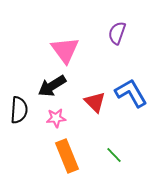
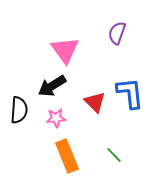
blue L-shape: moved 1 px left; rotated 24 degrees clockwise
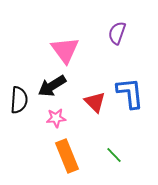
black semicircle: moved 10 px up
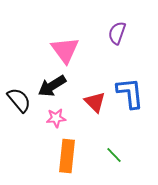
black semicircle: rotated 44 degrees counterclockwise
orange rectangle: rotated 28 degrees clockwise
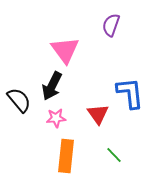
purple semicircle: moved 6 px left, 8 px up
black arrow: rotated 32 degrees counterclockwise
red triangle: moved 3 px right, 12 px down; rotated 10 degrees clockwise
orange rectangle: moved 1 px left
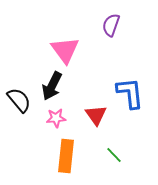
red triangle: moved 2 px left, 1 px down
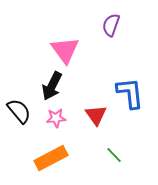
black semicircle: moved 11 px down
orange rectangle: moved 15 px left, 2 px down; rotated 56 degrees clockwise
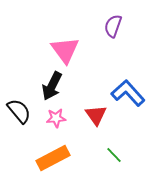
purple semicircle: moved 2 px right, 1 px down
blue L-shape: moved 2 px left; rotated 36 degrees counterclockwise
orange rectangle: moved 2 px right
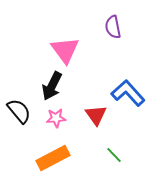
purple semicircle: moved 1 px down; rotated 30 degrees counterclockwise
